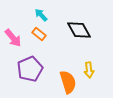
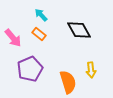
yellow arrow: moved 2 px right
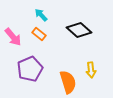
black diamond: rotated 20 degrees counterclockwise
pink arrow: moved 1 px up
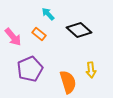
cyan arrow: moved 7 px right, 1 px up
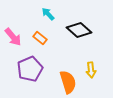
orange rectangle: moved 1 px right, 4 px down
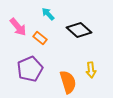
pink arrow: moved 5 px right, 10 px up
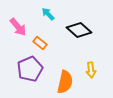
orange rectangle: moved 5 px down
orange semicircle: moved 3 px left; rotated 30 degrees clockwise
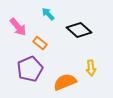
yellow arrow: moved 2 px up
orange semicircle: rotated 125 degrees counterclockwise
